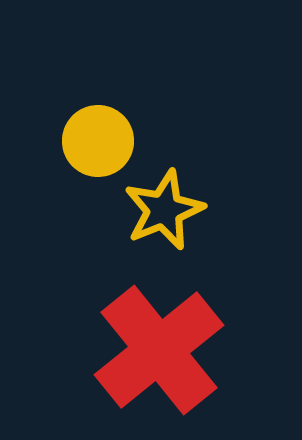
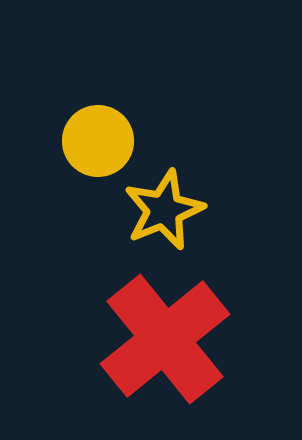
red cross: moved 6 px right, 11 px up
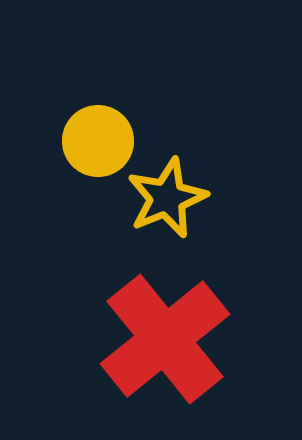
yellow star: moved 3 px right, 12 px up
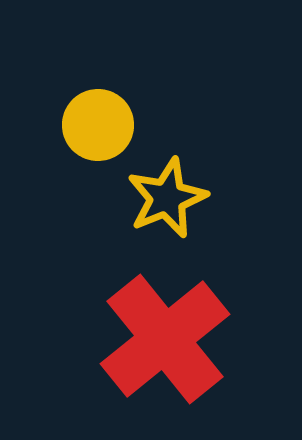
yellow circle: moved 16 px up
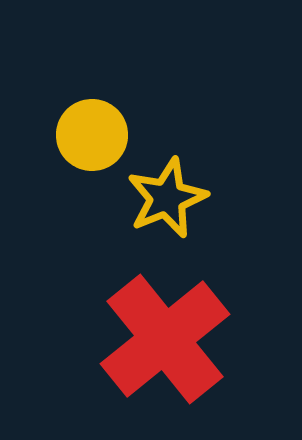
yellow circle: moved 6 px left, 10 px down
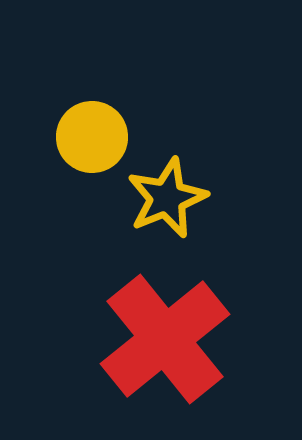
yellow circle: moved 2 px down
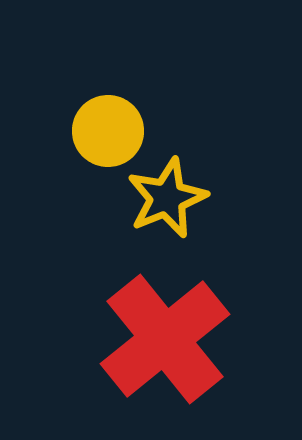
yellow circle: moved 16 px right, 6 px up
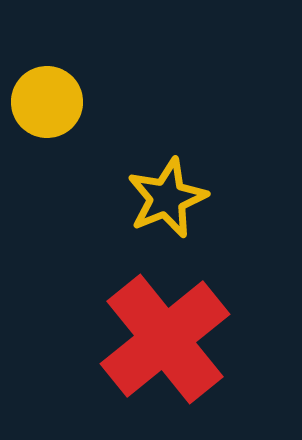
yellow circle: moved 61 px left, 29 px up
